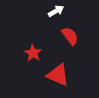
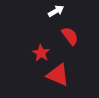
red star: moved 8 px right
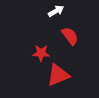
red star: rotated 30 degrees counterclockwise
red triangle: rotated 45 degrees counterclockwise
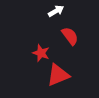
red star: rotated 18 degrees clockwise
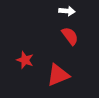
white arrow: moved 11 px right; rotated 35 degrees clockwise
red star: moved 16 px left, 7 px down
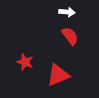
white arrow: moved 1 px down
red star: moved 2 px down
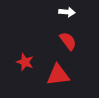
red semicircle: moved 2 px left, 5 px down
red triangle: rotated 15 degrees clockwise
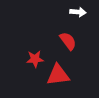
white arrow: moved 11 px right
red star: moved 10 px right, 3 px up; rotated 24 degrees counterclockwise
